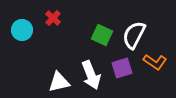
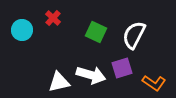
green square: moved 6 px left, 3 px up
orange L-shape: moved 1 px left, 21 px down
white arrow: rotated 52 degrees counterclockwise
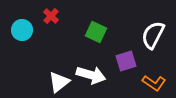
red cross: moved 2 px left, 2 px up
white semicircle: moved 19 px right
purple square: moved 4 px right, 7 px up
white triangle: rotated 25 degrees counterclockwise
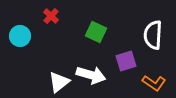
cyan circle: moved 2 px left, 6 px down
white semicircle: rotated 24 degrees counterclockwise
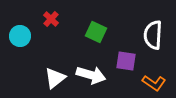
red cross: moved 3 px down
purple square: rotated 25 degrees clockwise
white triangle: moved 4 px left, 4 px up
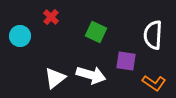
red cross: moved 2 px up
